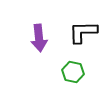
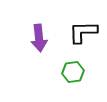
green hexagon: rotated 20 degrees counterclockwise
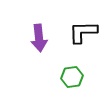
green hexagon: moved 1 px left, 5 px down
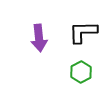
green hexagon: moved 9 px right, 5 px up; rotated 20 degrees counterclockwise
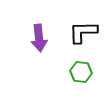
green hexagon: rotated 25 degrees counterclockwise
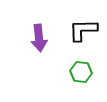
black L-shape: moved 2 px up
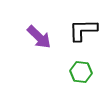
purple arrow: moved 1 px up; rotated 40 degrees counterclockwise
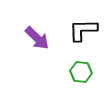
purple arrow: moved 2 px left, 1 px down
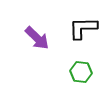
black L-shape: moved 2 px up
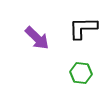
green hexagon: moved 1 px down
